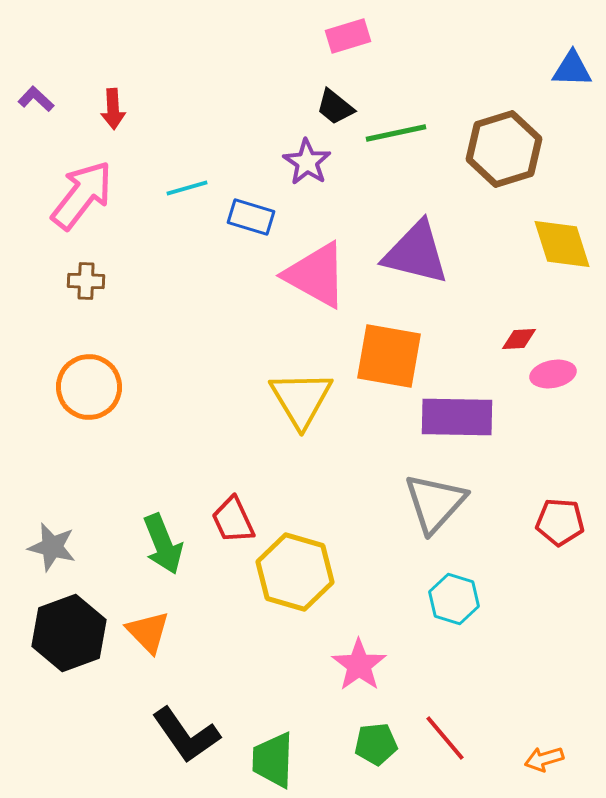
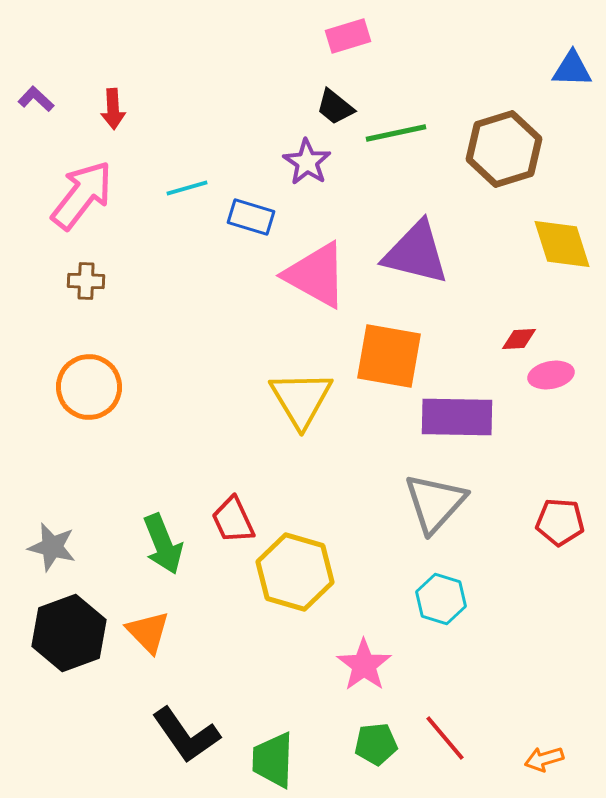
pink ellipse: moved 2 px left, 1 px down
cyan hexagon: moved 13 px left
pink star: moved 5 px right
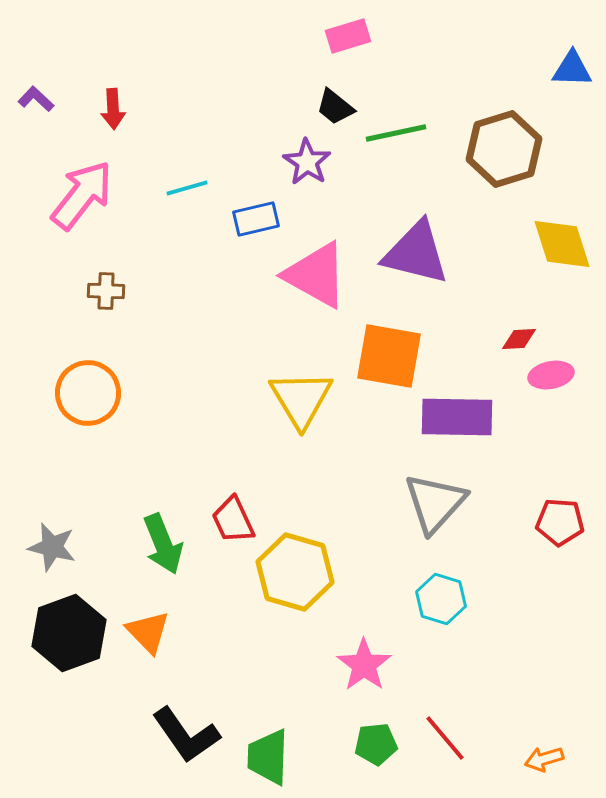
blue rectangle: moved 5 px right, 2 px down; rotated 30 degrees counterclockwise
brown cross: moved 20 px right, 10 px down
orange circle: moved 1 px left, 6 px down
green trapezoid: moved 5 px left, 3 px up
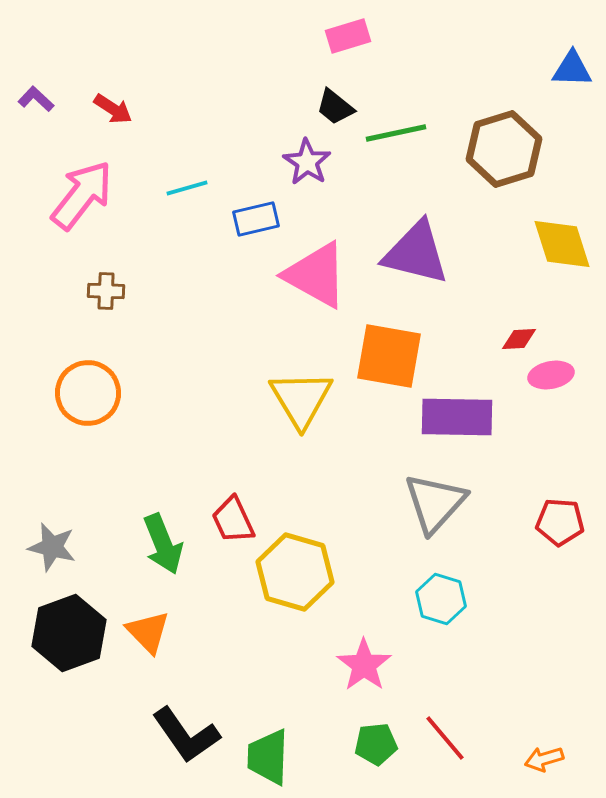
red arrow: rotated 54 degrees counterclockwise
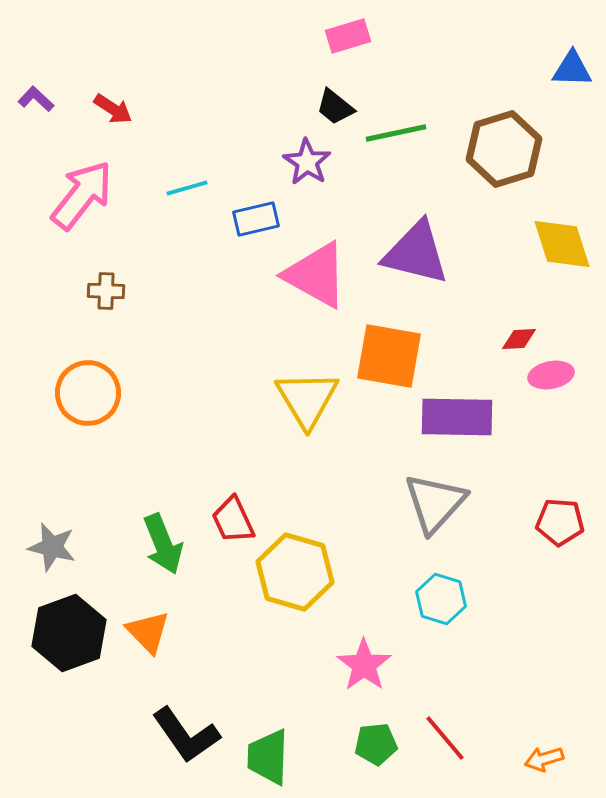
yellow triangle: moved 6 px right
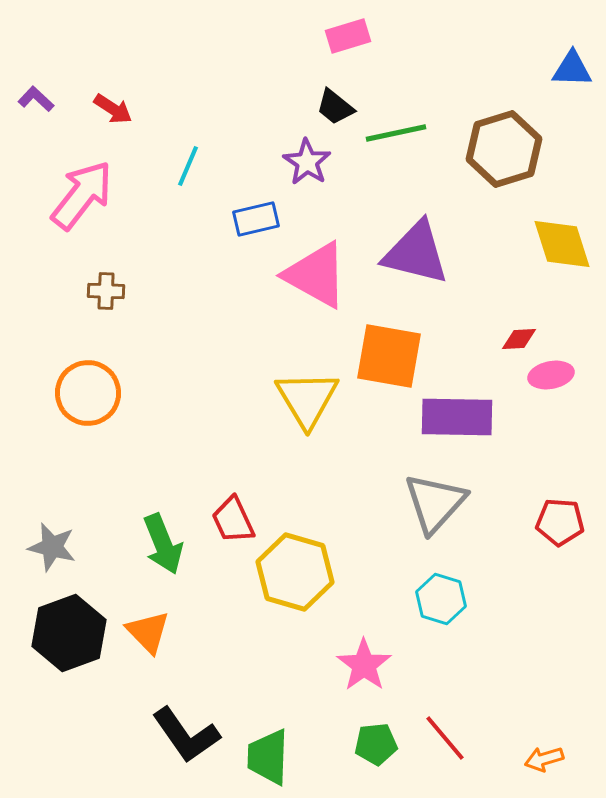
cyan line: moved 1 px right, 22 px up; rotated 51 degrees counterclockwise
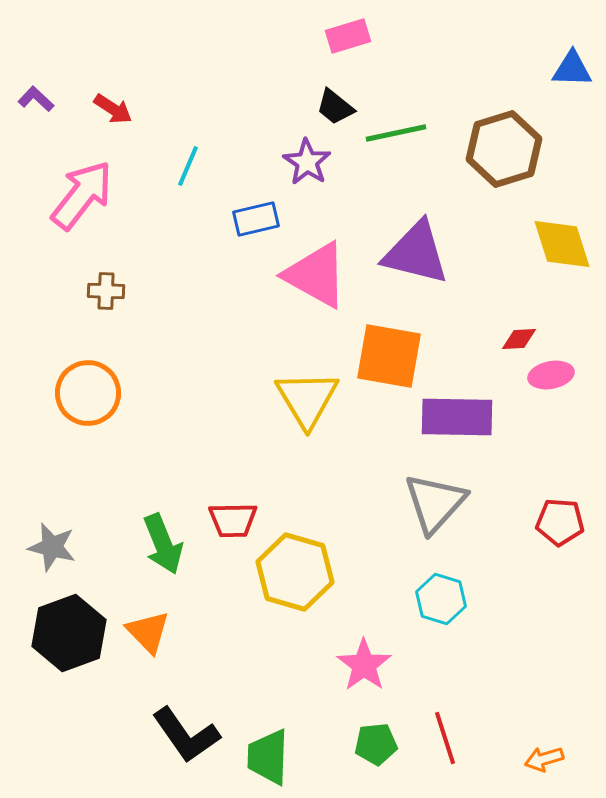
red trapezoid: rotated 66 degrees counterclockwise
red line: rotated 22 degrees clockwise
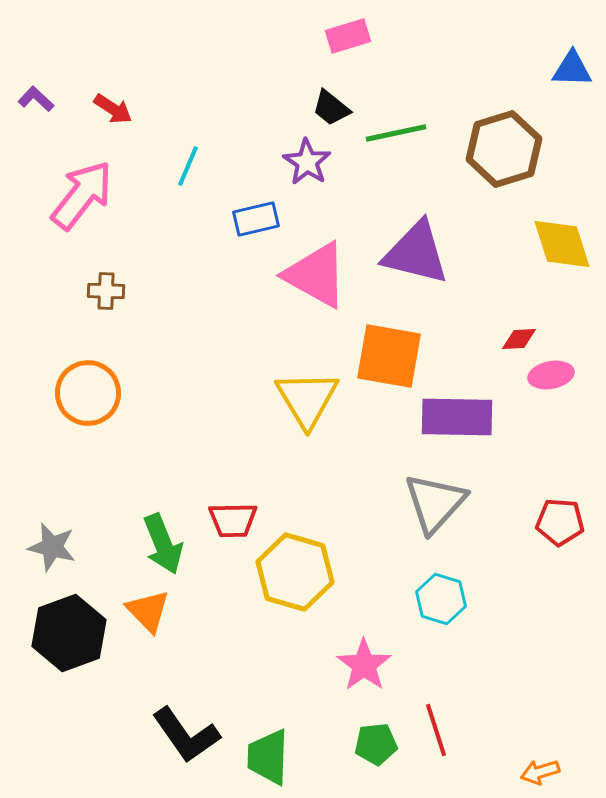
black trapezoid: moved 4 px left, 1 px down
orange triangle: moved 21 px up
red line: moved 9 px left, 8 px up
orange arrow: moved 4 px left, 13 px down
